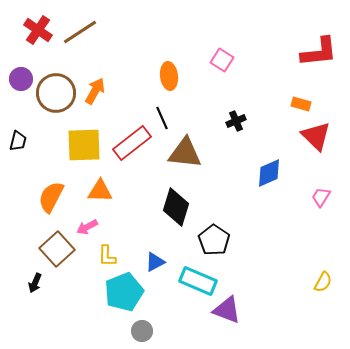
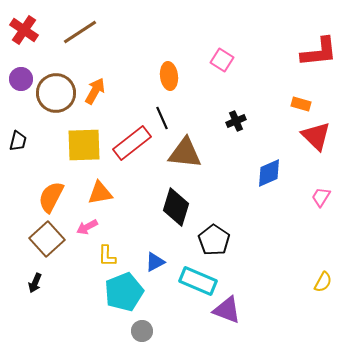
red cross: moved 14 px left
orange triangle: moved 2 px down; rotated 12 degrees counterclockwise
brown square: moved 10 px left, 10 px up
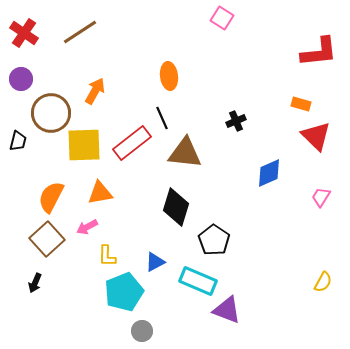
red cross: moved 3 px down
pink square: moved 42 px up
brown circle: moved 5 px left, 20 px down
